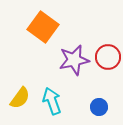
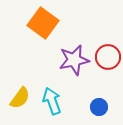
orange square: moved 4 px up
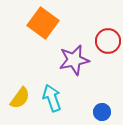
red circle: moved 16 px up
cyan arrow: moved 3 px up
blue circle: moved 3 px right, 5 px down
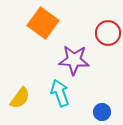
red circle: moved 8 px up
purple star: rotated 16 degrees clockwise
cyan arrow: moved 8 px right, 5 px up
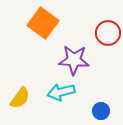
cyan arrow: moved 1 px right, 1 px up; rotated 84 degrees counterclockwise
blue circle: moved 1 px left, 1 px up
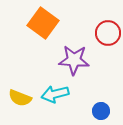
cyan arrow: moved 6 px left, 2 px down
yellow semicircle: rotated 75 degrees clockwise
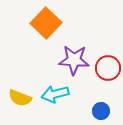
orange square: moved 3 px right; rotated 8 degrees clockwise
red circle: moved 35 px down
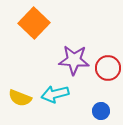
orange square: moved 12 px left
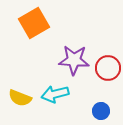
orange square: rotated 16 degrees clockwise
